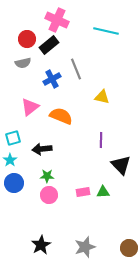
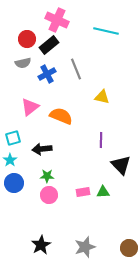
blue cross: moved 5 px left, 5 px up
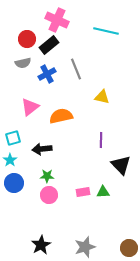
orange semicircle: rotated 35 degrees counterclockwise
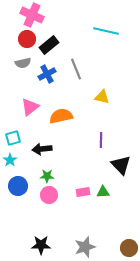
pink cross: moved 25 px left, 5 px up
blue circle: moved 4 px right, 3 px down
black star: rotated 30 degrees clockwise
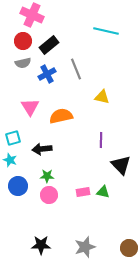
red circle: moved 4 px left, 2 px down
pink triangle: rotated 24 degrees counterclockwise
cyan star: rotated 16 degrees counterclockwise
green triangle: rotated 16 degrees clockwise
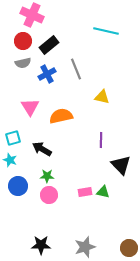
black arrow: rotated 36 degrees clockwise
pink rectangle: moved 2 px right
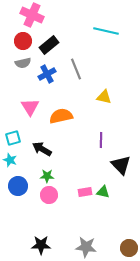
yellow triangle: moved 2 px right
gray star: moved 1 px right; rotated 25 degrees clockwise
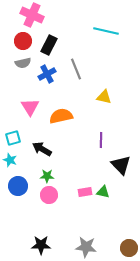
black rectangle: rotated 24 degrees counterclockwise
